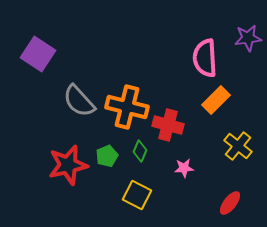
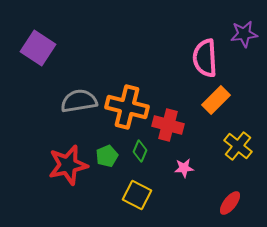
purple star: moved 4 px left, 4 px up
purple square: moved 6 px up
gray semicircle: rotated 123 degrees clockwise
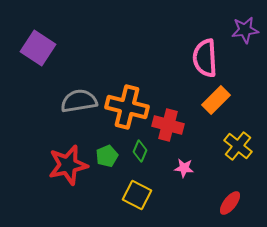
purple star: moved 1 px right, 4 px up
pink star: rotated 12 degrees clockwise
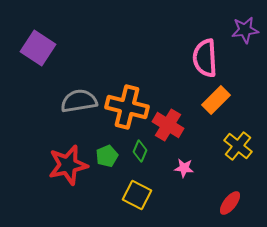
red cross: rotated 16 degrees clockwise
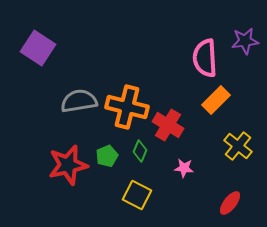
purple star: moved 11 px down
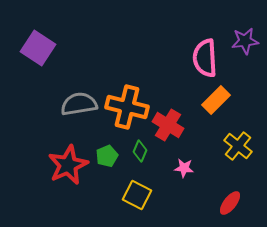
gray semicircle: moved 3 px down
red star: rotated 12 degrees counterclockwise
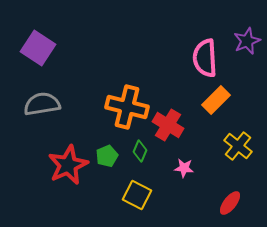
purple star: moved 2 px right; rotated 16 degrees counterclockwise
gray semicircle: moved 37 px left
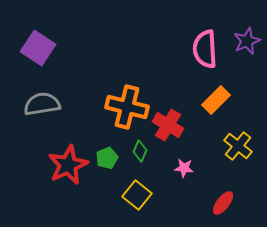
pink semicircle: moved 9 px up
green pentagon: moved 2 px down
yellow square: rotated 12 degrees clockwise
red ellipse: moved 7 px left
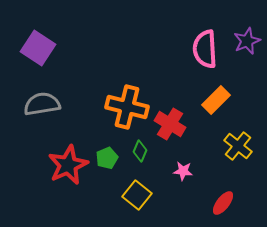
red cross: moved 2 px right, 1 px up
pink star: moved 1 px left, 3 px down
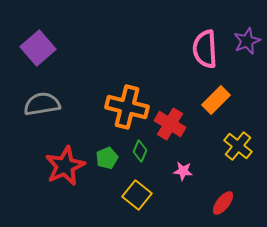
purple square: rotated 16 degrees clockwise
red star: moved 3 px left, 1 px down
